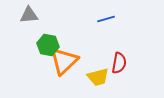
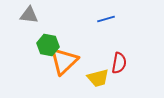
gray triangle: rotated 12 degrees clockwise
yellow trapezoid: moved 1 px down
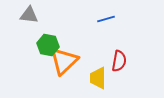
red semicircle: moved 2 px up
yellow trapezoid: rotated 105 degrees clockwise
